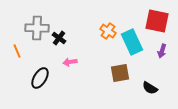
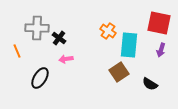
red square: moved 2 px right, 2 px down
cyan rectangle: moved 3 px left, 3 px down; rotated 30 degrees clockwise
purple arrow: moved 1 px left, 1 px up
pink arrow: moved 4 px left, 3 px up
brown square: moved 1 px left, 1 px up; rotated 24 degrees counterclockwise
black semicircle: moved 4 px up
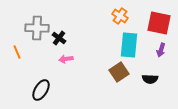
orange cross: moved 12 px right, 15 px up
orange line: moved 1 px down
black ellipse: moved 1 px right, 12 px down
black semicircle: moved 5 px up; rotated 28 degrees counterclockwise
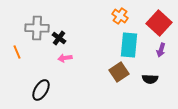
red square: rotated 30 degrees clockwise
pink arrow: moved 1 px left, 1 px up
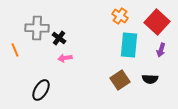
red square: moved 2 px left, 1 px up
orange line: moved 2 px left, 2 px up
brown square: moved 1 px right, 8 px down
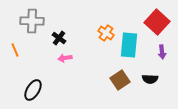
orange cross: moved 14 px left, 17 px down
gray cross: moved 5 px left, 7 px up
purple arrow: moved 1 px right, 2 px down; rotated 24 degrees counterclockwise
black ellipse: moved 8 px left
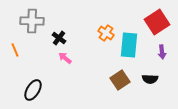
red square: rotated 15 degrees clockwise
pink arrow: rotated 48 degrees clockwise
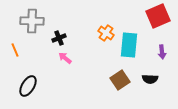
red square: moved 1 px right, 6 px up; rotated 10 degrees clockwise
black cross: rotated 32 degrees clockwise
black ellipse: moved 5 px left, 4 px up
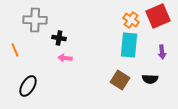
gray cross: moved 3 px right, 1 px up
orange cross: moved 25 px right, 13 px up
black cross: rotated 32 degrees clockwise
pink arrow: rotated 32 degrees counterclockwise
brown square: rotated 24 degrees counterclockwise
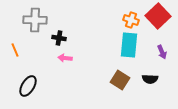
red square: rotated 20 degrees counterclockwise
orange cross: rotated 14 degrees counterclockwise
purple arrow: rotated 16 degrees counterclockwise
